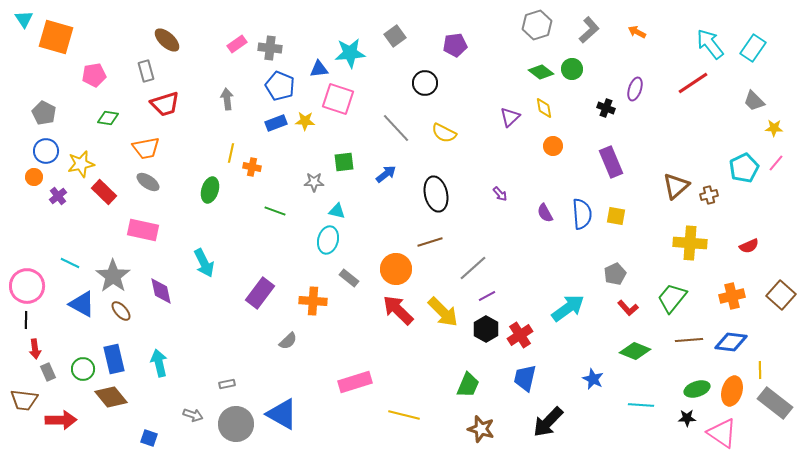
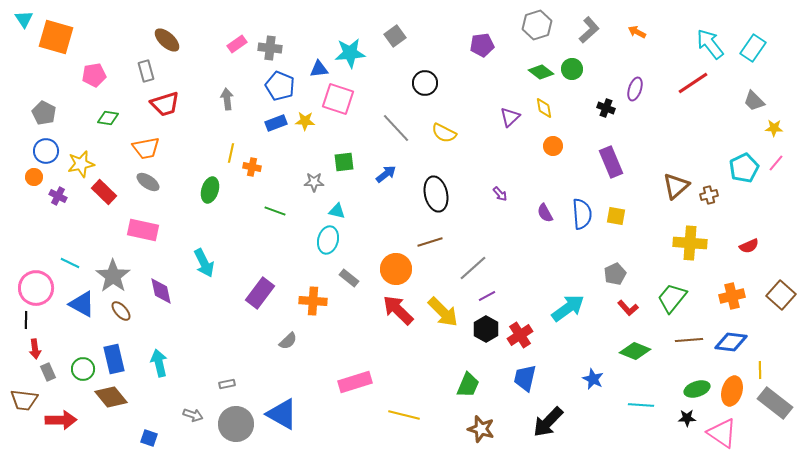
purple pentagon at (455, 45): moved 27 px right
purple cross at (58, 196): rotated 24 degrees counterclockwise
pink circle at (27, 286): moved 9 px right, 2 px down
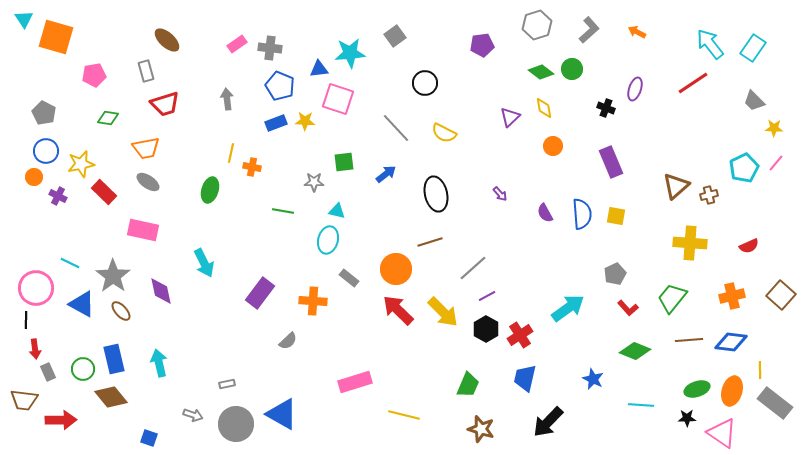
green line at (275, 211): moved 8 px right; rotated 10 degrees counterclockwise
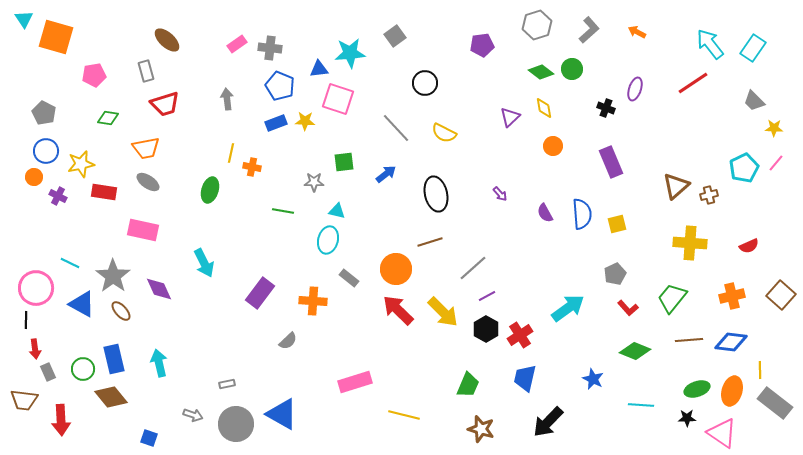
red rectangle at (104, 192): rotated 35 degrees counterclockwise
yellow square at (616, 216): moved 1 px right, 8 px down; rotated 24 degrees counterclockwise
purple diamond at (161, 291): moved 2 px left, 2 px up; rotated 12 degrees counterclockwise
red arrow at (61, 420): rotated 88 degrees clockwise
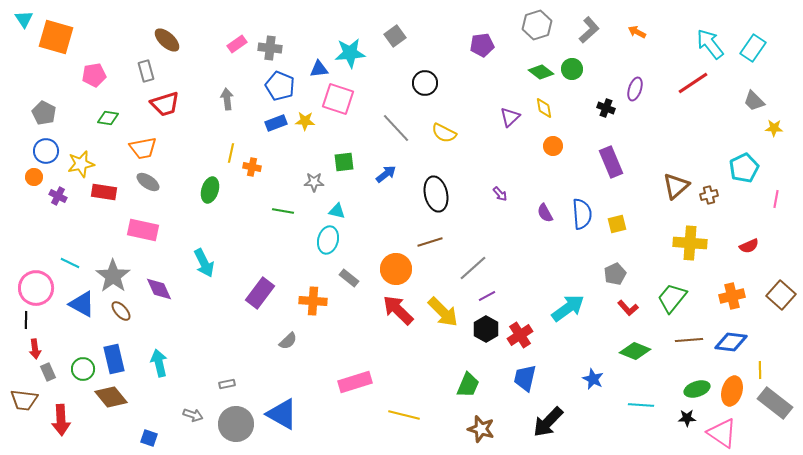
orange trapezoid at (146, 148): moved 3 px left
pink line at (776, 163): moved 36 px down; rotated 30 degrees counterclockwise
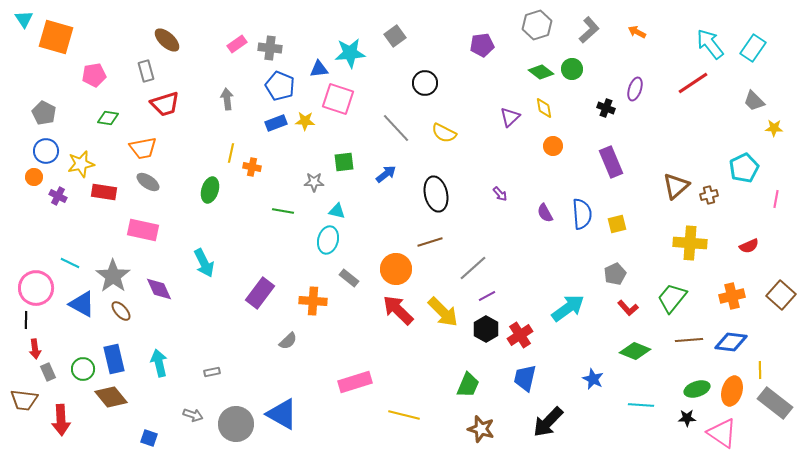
gray rectangle at (227, 384): moved 15 px left, 12 px up
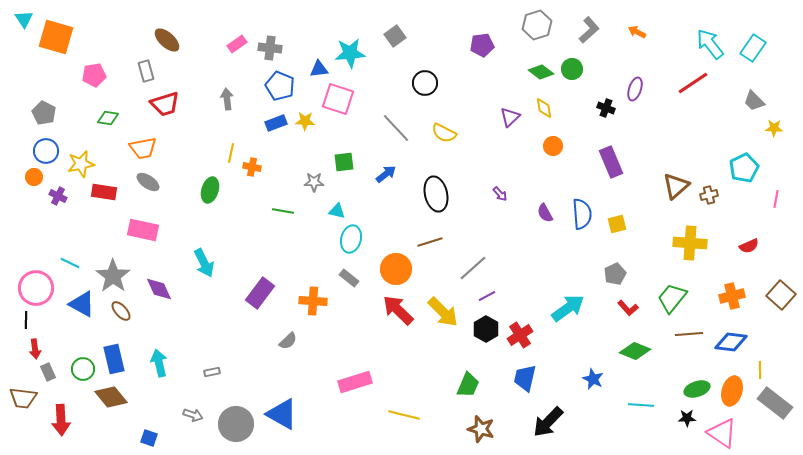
cyan ellipse at (328, 240): moved 23 px right, 1 px up
brown line at (689, 340): moved 6 px up
brown trapezoid at (24, 400): moved 1 px left, 2 px up
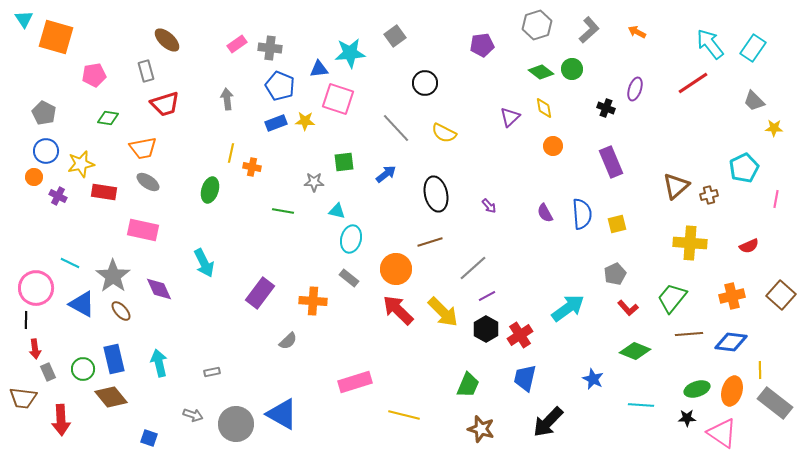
purple arrow at (500, 194): moved 11 px left, 12 px down
